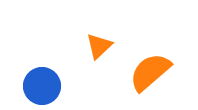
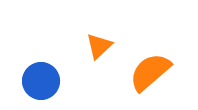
blue circle: moved 1 px left, 5 px up
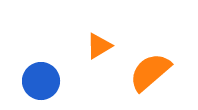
orange triangle: rotated 12 degrees clockwise
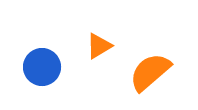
blue circle: moved 1 px right, 14 px up
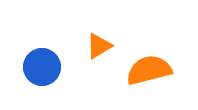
orange semicircle: moved 1 px left, 2 px up; rotated 27 degrees clockwise
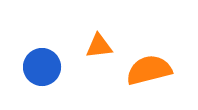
orange triangle: rotated 24 degrees clockwise
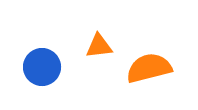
orange semicircle: moved 2 px up
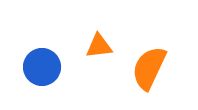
orange semicircle: rotated 51 degrees counterclockwise
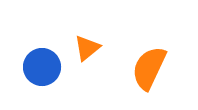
orange triangle: moved 12 px left, 2 px down; rotated 32 degrees counterclockwise
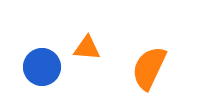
orange triangle: rotated 44 degrees clockwise
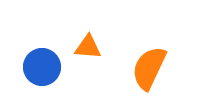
orange triangle: moved 1 px right, 1 px up
